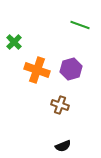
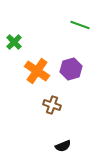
orange cross: moved 1 px down; rotated 15 degrees clockwise
brown cross: moved 8 px left
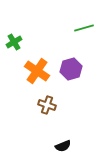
green line: moved 4 px right, 3 px down; rotated 36 degrees counterclockwise
green cross: rotated 14 degrees clockwise
brown cross: moved 5 px left
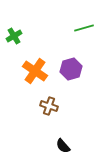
green cross: moved 6 px up
orange cross: moved 2 px left
brown cross: moved 2 px right, 1 px down
black semicircle: rotated 70 degrees clockwise
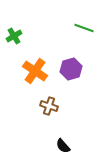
green line: rotated 36 degrees clockwise
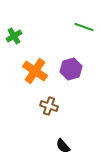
green line: moved 1 px up
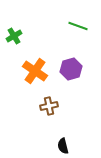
green line: moved 6 px left, 1 px up
brown cross: rotated 30 degrees counterclockwise
black semicircle: rotated 28 degrees clockwise
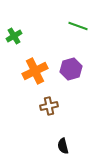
orange cross: rotated 30 degrees clockwise
